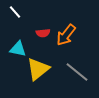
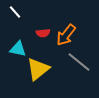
gray line: moved 2 px right, 10 px up
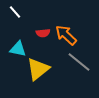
orange arrow: rotated 95 degrees clockwise
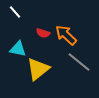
red semicircle: rotated 24 degrees clockwise
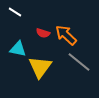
white line: rotated 16 degrees counterclockwise
yellow triangle: moved 2 px right, 2 px up; rotated 15 degrees counterclockwise
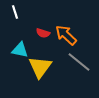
white line: rotated 40 degrees clockwise
cyan triangle: moved 2 px right, 1 px down
